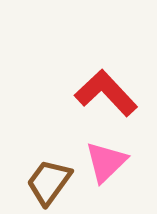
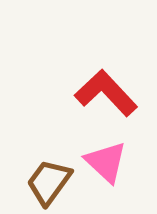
pink triangle: rotated 33 degrees counterclockwise
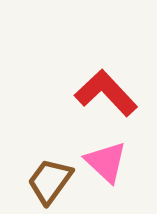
brown trapezoid: moved 1 px right, 1 px up
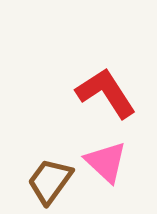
red L-shape: rotated 10 degrees clockwise
